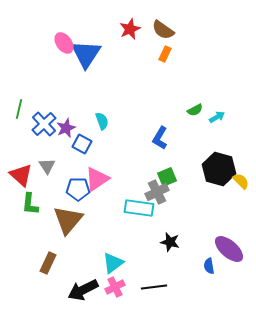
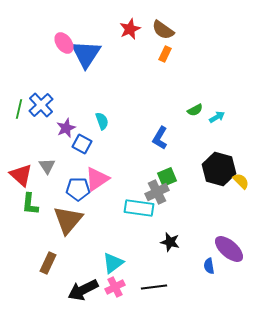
blue cross: moved 3 px left, 19 px up
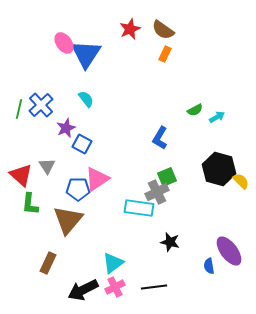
cyan semicircle: moved 16 px left, 22 px up; rotated 18 degrees counterclockwise
purple ellipse: moved 2 px down; rotated 12 degrees clockwise
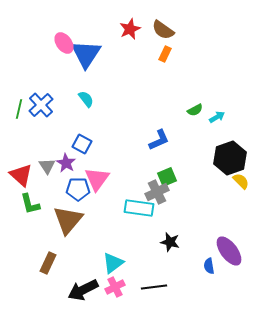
purple star: moved 35 px down; rotated 18 degrees counterclockwise
blue L-shape: moved 1 px left, 2 px down; rotated 145 degrees counterclockwise
black hexagon: moved 11 px right, 11 px up; rotated 24 degrees clockwise
pink triangle: rotated 20 degrees counterclockwise
green L-shape: rotated 20 degrees counterclockwise
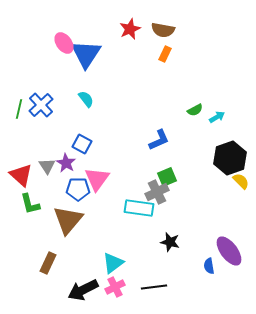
brown semicircle: rotated 25 degrees counterclockwise
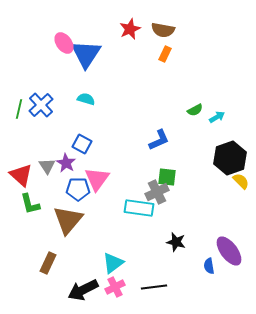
cyan semicircle: rotated 36 degrees counterclockwise
green square: rotated 30 degrees clockwise
black star: moved 6 px right
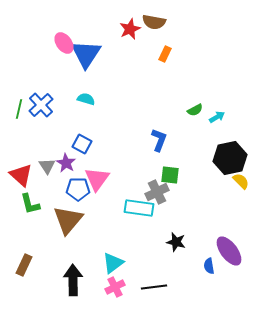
brown semicircle: moved 9 px left, 8 px up
blue L-shape: rotated 45 degrees counterclockwise
black hexagon: rotated 8 degrees clockwise
green square: moved 3 px right, 2 px up
brown rectangle: moved 24 px left, 2 px down
black arrow: moved 10 px left, 10 px up; rotated 116 degrees clockwise
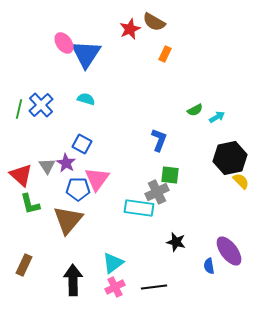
brown semicircle: rotated 20 degrees clockwise
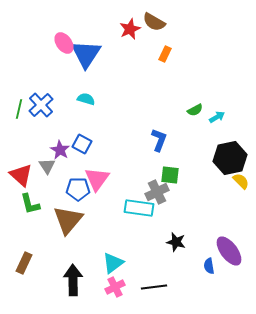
purple star: moved 6 px left, 13 px up
brown rectangle: moved 2 px up
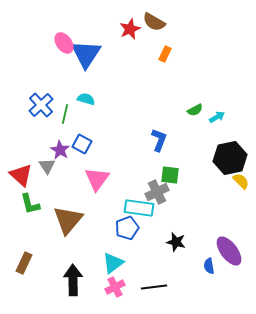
green line: moved 46 px right, 5 px down
blue pentagon: moved 49 px right, 39 px down; rotated 20 degrees counterclockwise
